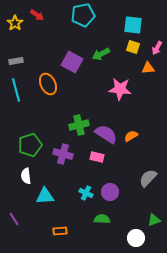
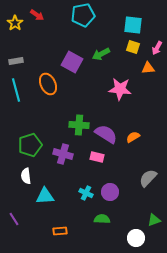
green cross: rotated 18 degrees clockwise
orange semicircle: moved 2 px right, 1 px down
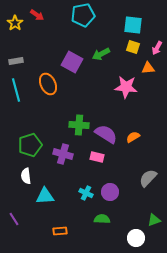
pink star: moved 6 px right, 2 px up
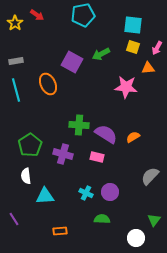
green pentagon: rotated 15 degrees counterclockwise
gray semicircle: moved 2 px right, 2 px up
green triangle: rotated 32 degrees counterclockwise
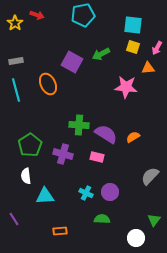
red arrow: rotated 16 degrees counterclockwise
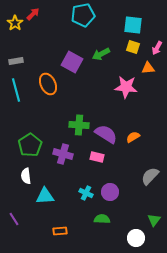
red arrow: moved 4 px left, 1 px up; rotated 64 degrees counterclockwise
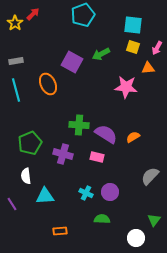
cyan pentagon: rotated 10 degrees counterclockwise
green pentagon: moved 2 px up; rotated 10 degrees clockwise
purple line: moved 2 px left, 15 px up
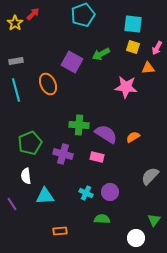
cyan square: moved 1 px up
